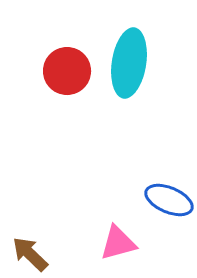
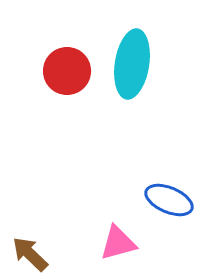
cyan ellipse: moved 3 px right, 1 px down
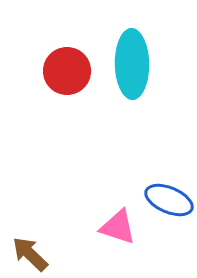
cyan ellipse: rotated 10 degrees counterclockwise
pink triangle: moved 16 px up; rotated 33 degrees clockwise
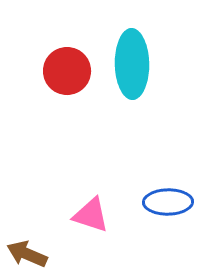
blue ellipse: moved 1 px left, 2 px down; rotated 24 degrees counterclockwise
pink triangle: moved 27 px left, 12 px up
brown arrow: moved 3 px left; rotated 21 degrees counterclockwise
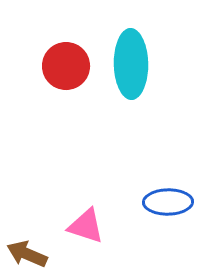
cyan ellipse: moved 1 px left
red circle: moved 1 px left, 5 px up
pink triangle: moved 5 px left, 11 px down
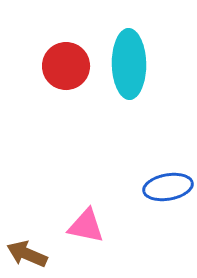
cyan ellipse: moved 2 px left
blue ellipse: moved 15 px up; rotated 9 degrees counterclockwise
pink triangle: rotated 6 degrees counterclockwise
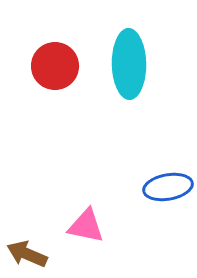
red circle: moved 11 px left
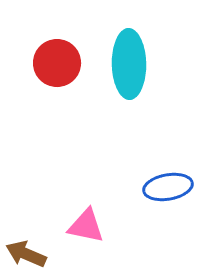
red circle: moved 2 px right, 3 px up
brown arrow: moved 1 px left
